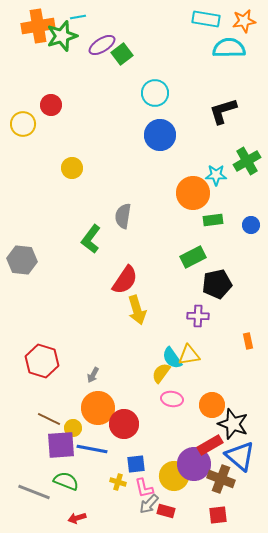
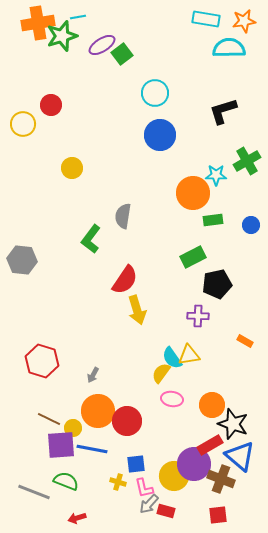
orange cross at (38, 26): moved 3 px up
orange rectangle at (248, 341): moved 3 px left; rotated 49 degrees counterclockwise
orange circle at (98, 408): moved 3 px down
red circle at (124, 424): moved 3 px right, 3 px up
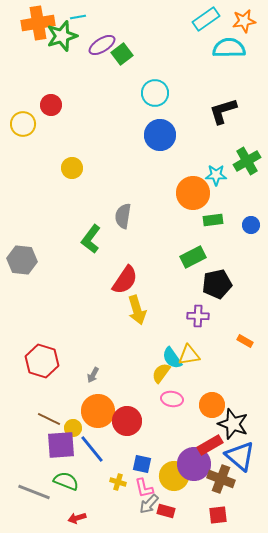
cyan rectangle at (206, 19): rotated 44 degrees counterclockwise
blue line at (92, 449): rotated 40 degrees clockwise
blue square at (136, 464): moved 6 px right; rotated 18 degrees clockwise
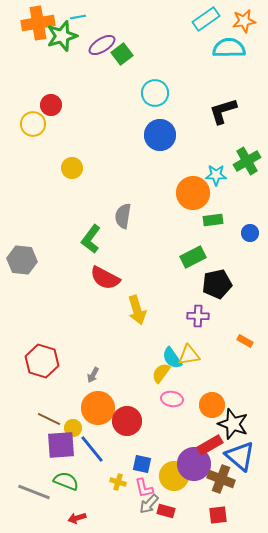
yellow circle at (23, 124): moved 10 px right
blue circle at (251, 225): moved 1 px left, 8 px down
red semicircle at (125, 280): moved 20 px left, 2 px up; rotated 84 degrees clockwise
orange circle at (98, 411): moved 3 px up
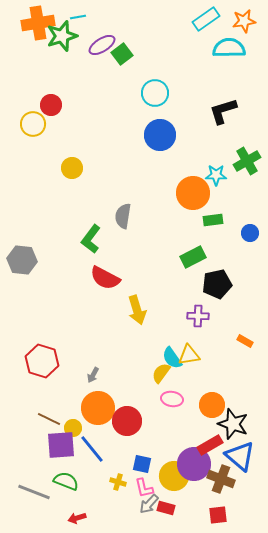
red rectangle at (166, 511): moved 3 px up
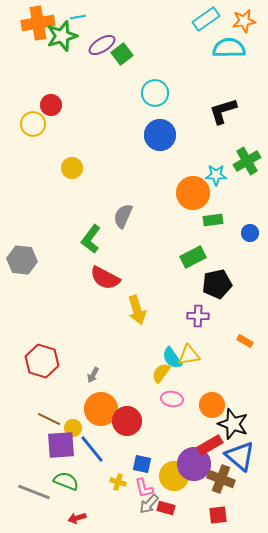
gray semicircle at (123, 216): rotated 15 degrees clockwise
orange circle at (98, 408): moved 3 px right, 1 px down
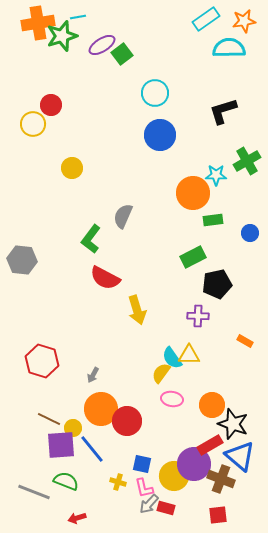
yellow triangle at (189, 355): rotated 10 degrees clockwise
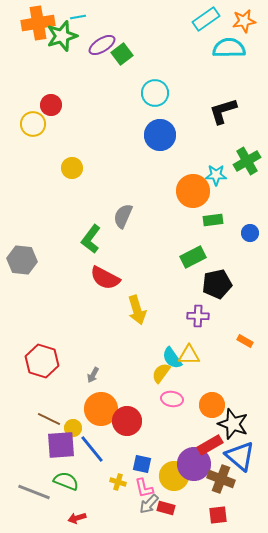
orange circle at (193, 193): moved 2 px up
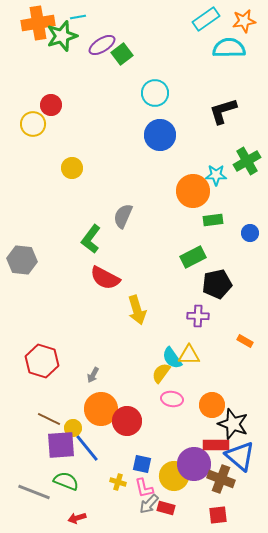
red rectangle at (210, 445): moved 6 px right; rotated 30 degrees clockwise
blue line at (92, 449): moved 5 px left, 1 px up
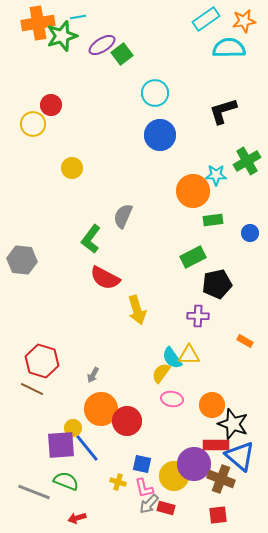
brown line at (49, 419): moved 17 px left, 30 px up
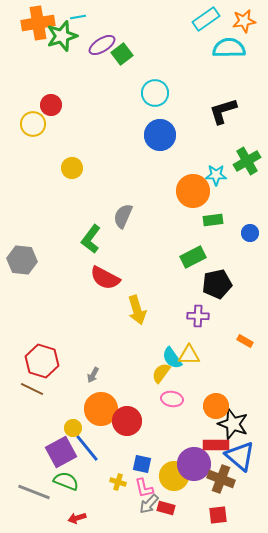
orange circle at (212, 405): moved 4 px right, 1 px down
purple square at (61, 445): moved 7 px down; rotated 24 degrees counterclockwise
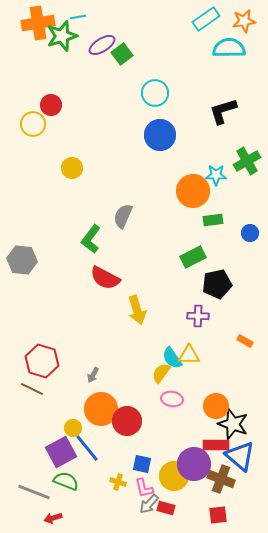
red arrow at (77, 518): moved 24 px left
